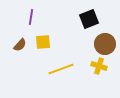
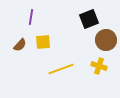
brown circle: moved 1 px right, 4 px up
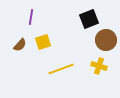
yellow square: rotated 14 degrees counterclockwise
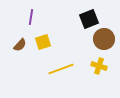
brown circle: moved 2 px left, 1 px up
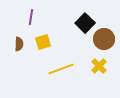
black square: moved 4 px left, 4 px down; rotated 24 degrees counterclockwise
brown semicircle: moved 1 px left, 1 px up; rotated 40 degrees counterclockwise
yellow cross: rotated 28 degrees clockwise
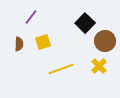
purple line: rotated 28 degrees clockwise
brown circle: moved 1 px right, 2 px down
